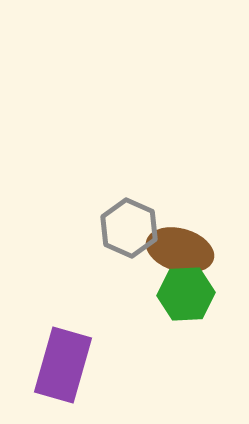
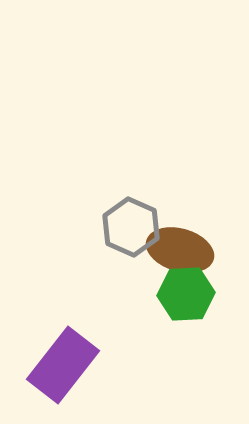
gray hexagon: moved 2 px right, 1 px up
purple rectangle: rotated 22 degrees clockwise
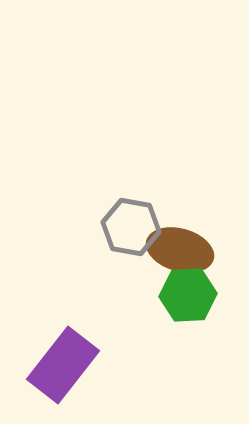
gray hexagon: rotated 14 degrees counterclockwise
green hexagon: moved 2 px right, 1 px down
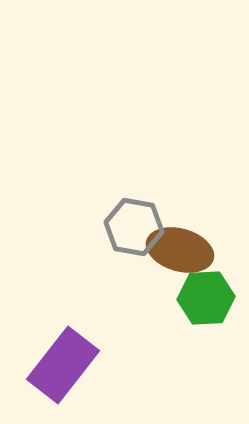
gray hexagon: moved 3 px right
green hexagon: moved 18 px right, 3 px down
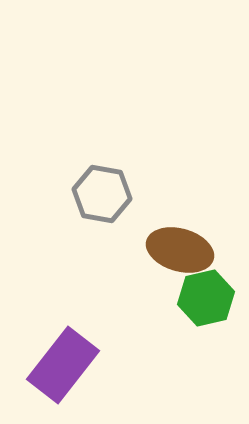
gray hexagon: moved 32 px left, 33 px up
green hexagon: rotated 10 degrees counterclockwise
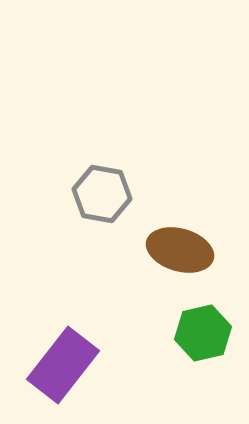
green hexagon: moved 3 px left, 35 px down
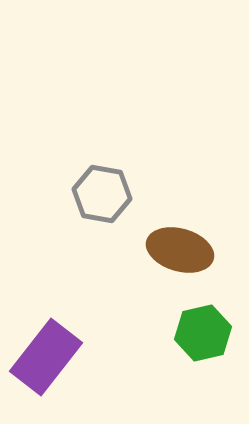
purple rectangle: moved 17 px left, 8 px up
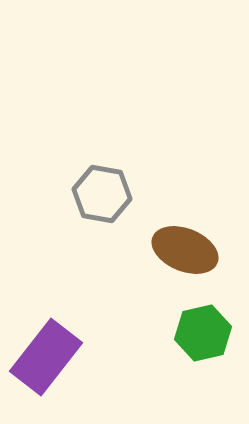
brown ellipse: moved 5 px right; rotated 6 degrees clockwise
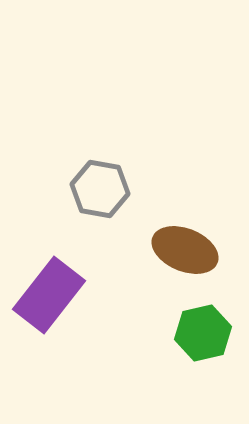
gray hexagon: moved 2 px left, 5 px up
purple rectangle: moved 3 px right, 62 px up
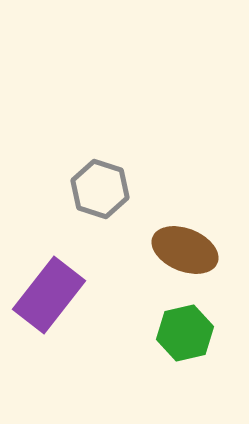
gray hexagon: rotated 8 degrees clockwise
green hexagon: moved 18 px left
